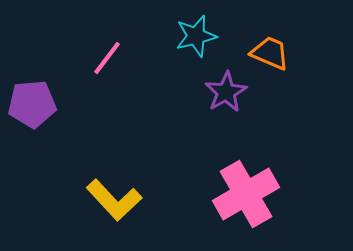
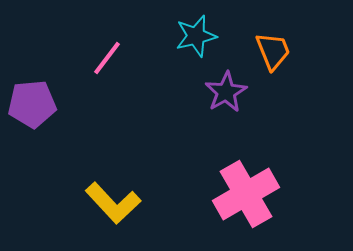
orange trapezoid: moved 3 px right, 2 px up; rotated 45 degrees clockwise
yellow L-shape: moved 1 px left, 3 px down
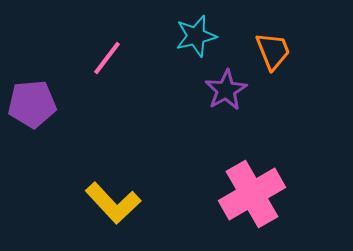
purple star: moved 2 px up
pink cross: moved 6 px right
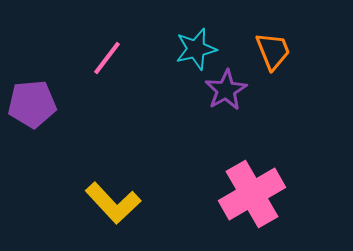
cyan star: moved 13 px down
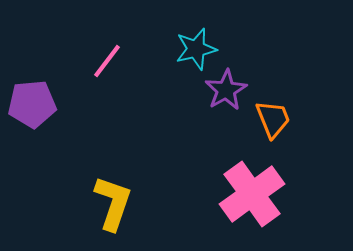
orange trapezoid: moved 68 px down
pink line: moved 3 px down
pink cross: rotated 6 degrees counterclockwise
yellow L-shape: rotated 118 degrees counterclockwise
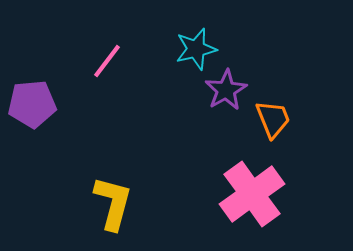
yellow L-shape: rotated 4 degrees counterclockwise
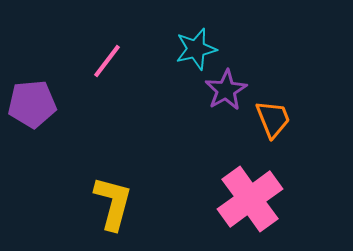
pink cross: moved 2 px left, 5 px down
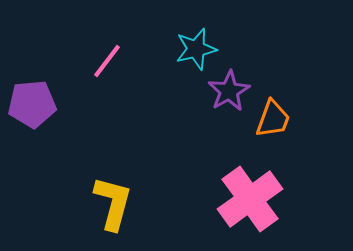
purple star: moved 3 px right, 1 px down
orange trapezoid: rotated 42 degrees clockwise
